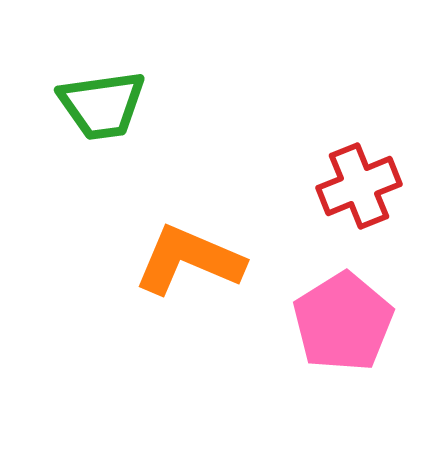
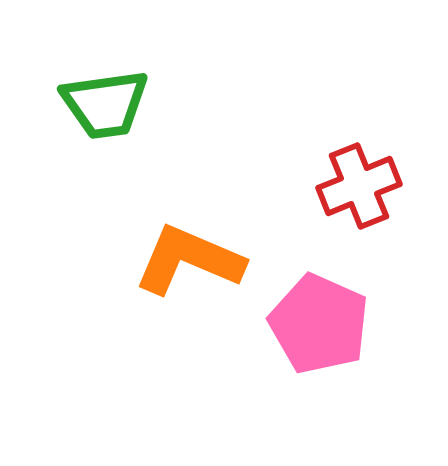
green trapezoid: moved 3 px right, 1 px up
pink pentagon: moved 24 px left, 2 px down; rotated 16 degrees counterclockwise
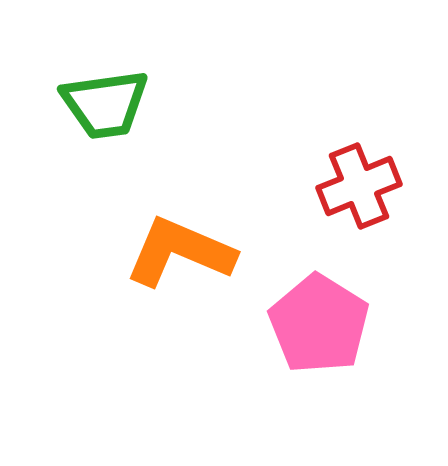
orange L-shape: moved 9 px left, 8 px up
pink pentagon: rotated 8 degrees clockwise
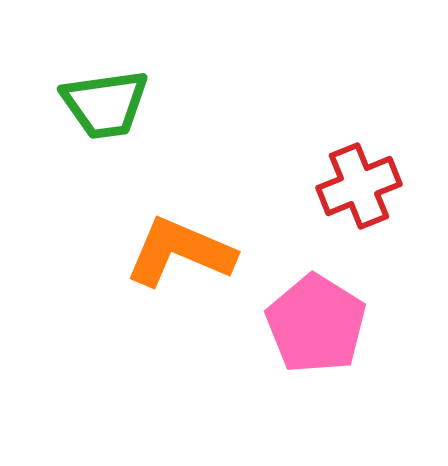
pink pentagon: moved 3 px left
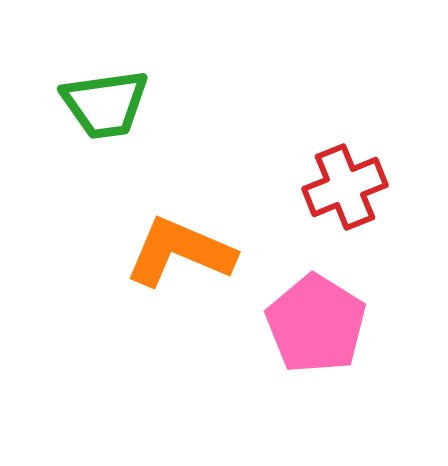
red cross: moved 14 px left, 1 px down
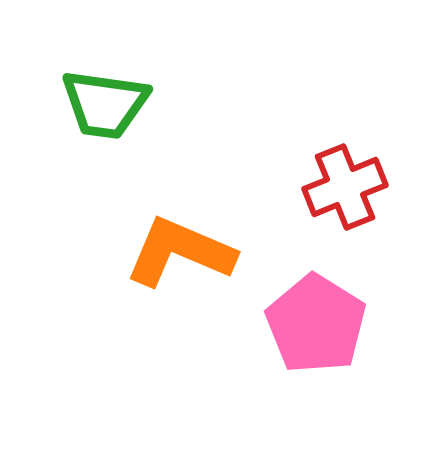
green trapezoid: rotated 16 degrees clockwise
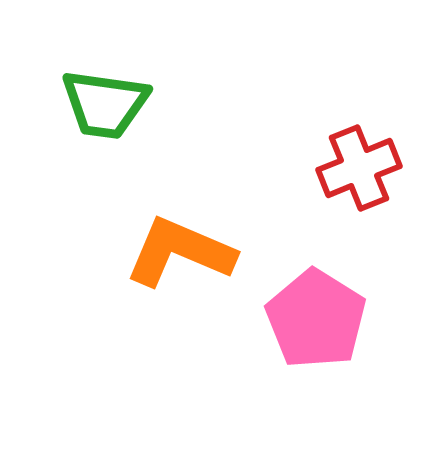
red cross: moved 14 px right, 19 px up
pink pentagon: moved 5 px up
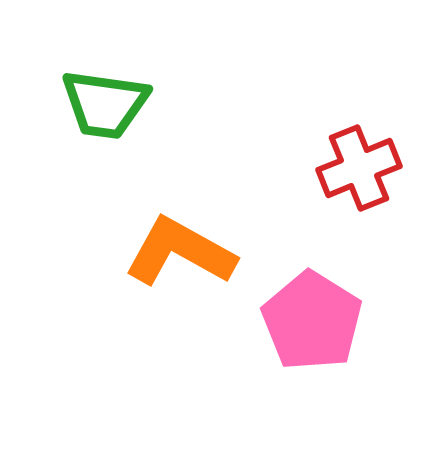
orange L-shape: rotated 6 degrees clockwise
pink pentagon: moved 4 px left, 2 px down
